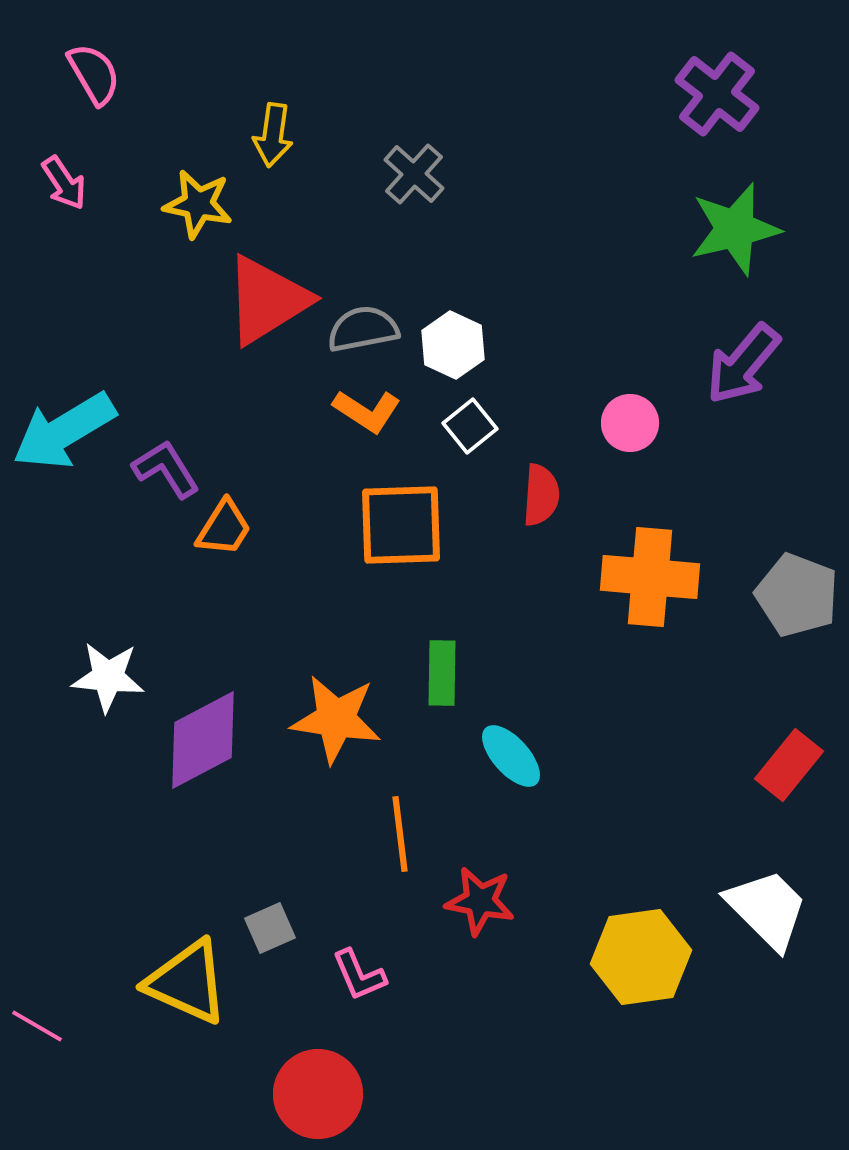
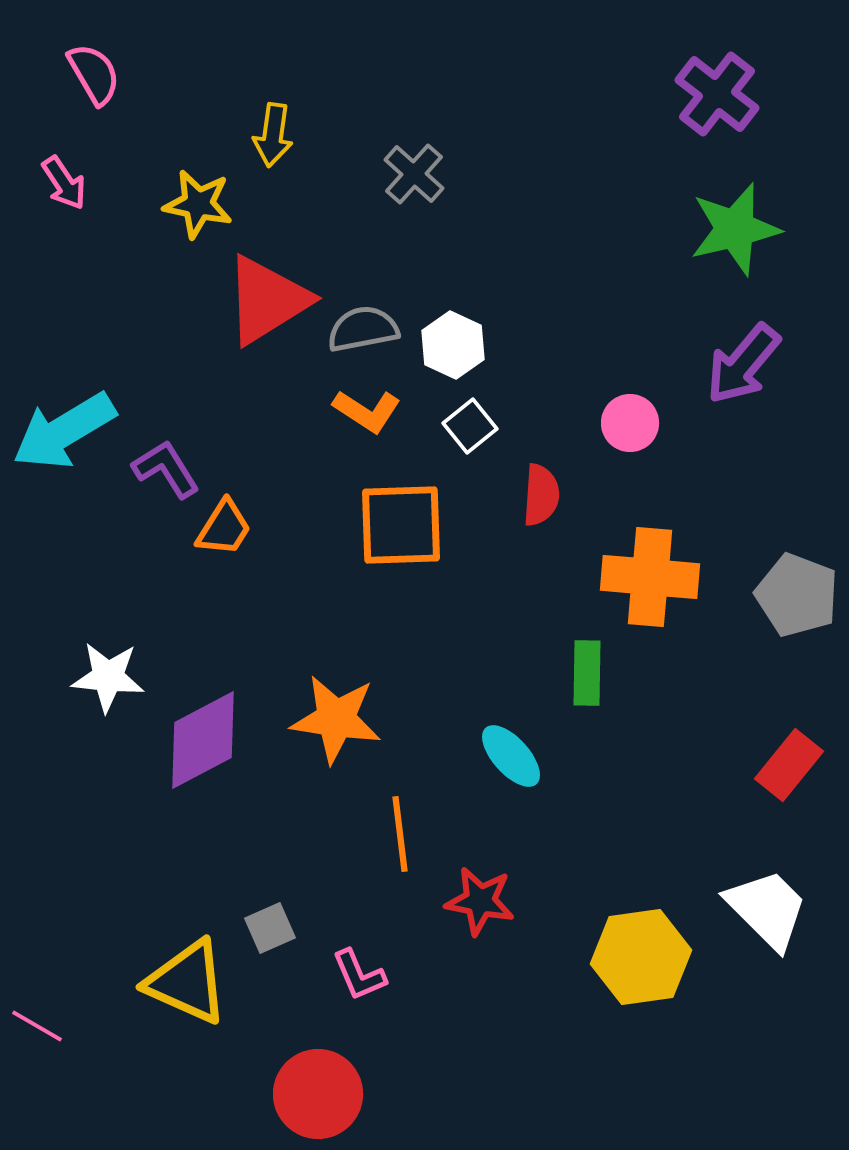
green rectangle: moved 145 px right
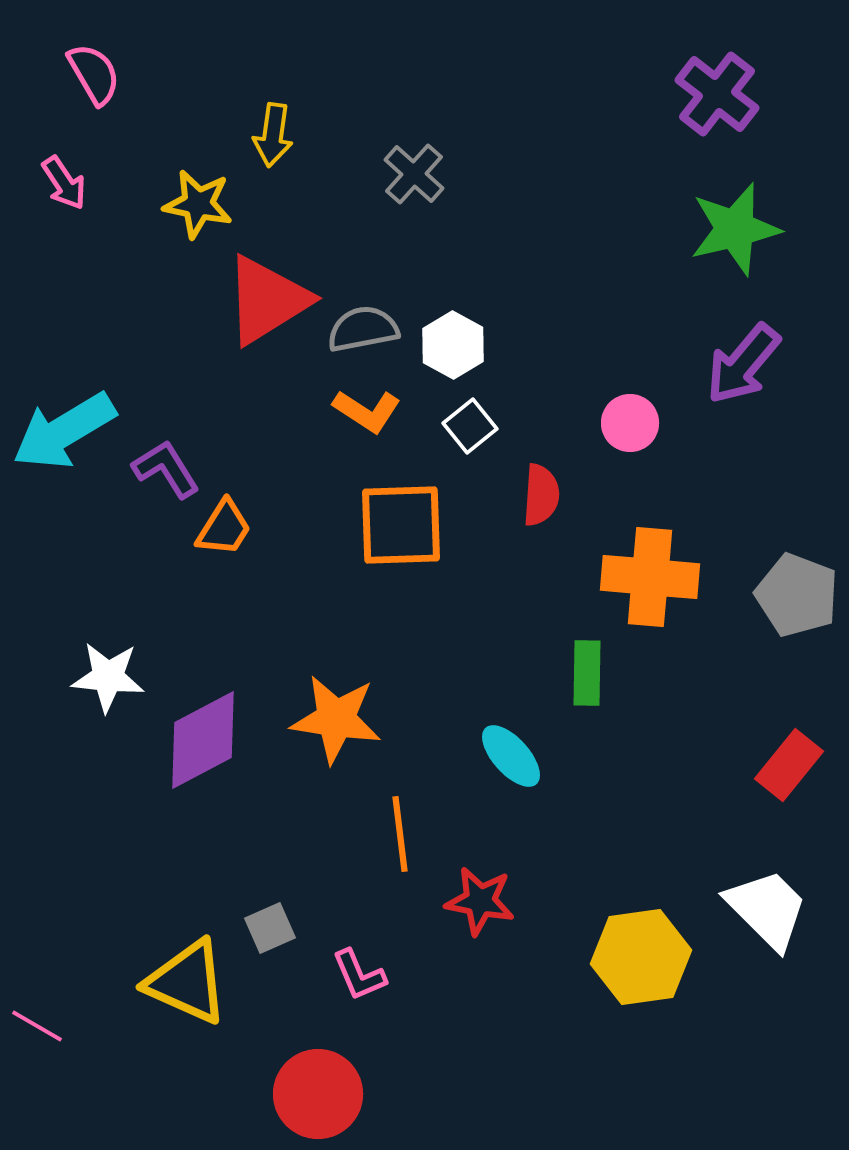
white hexagon: rotated 4 degrees clockwise
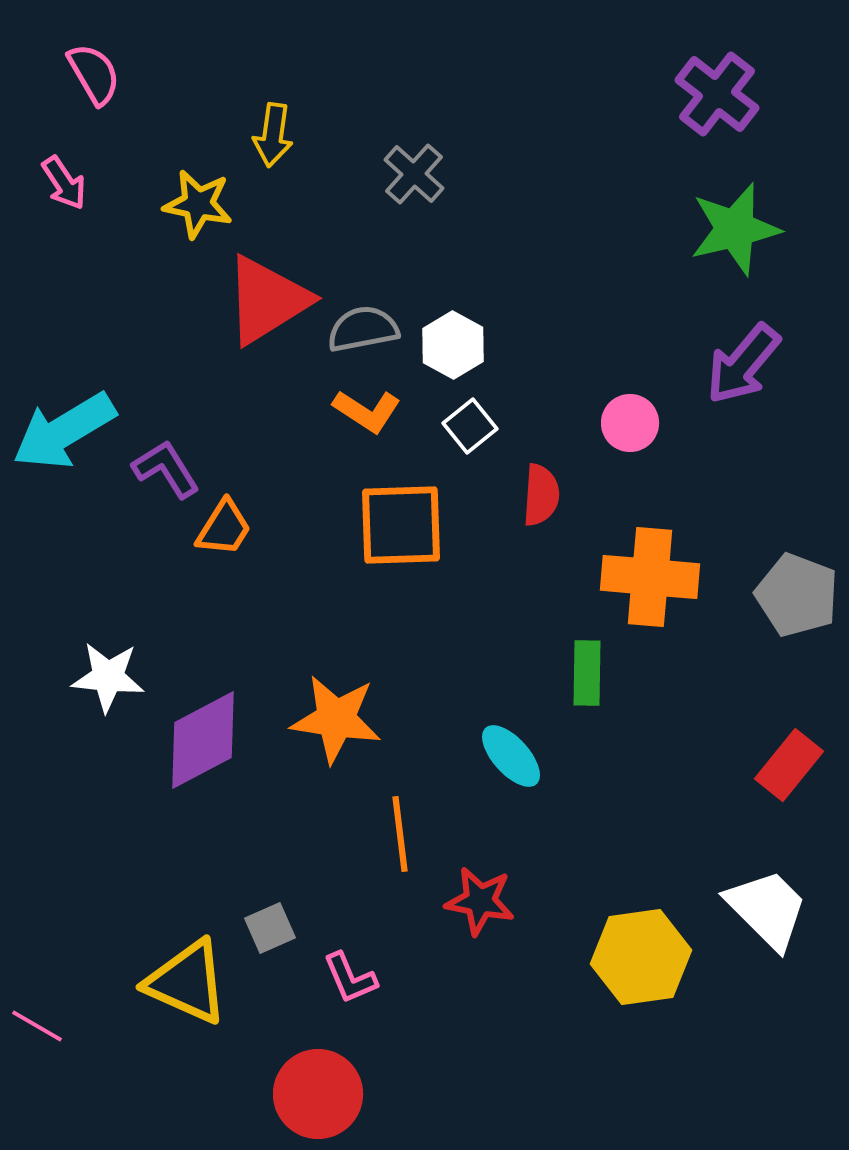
pink L-shape: moved 9 px left, 3 px down
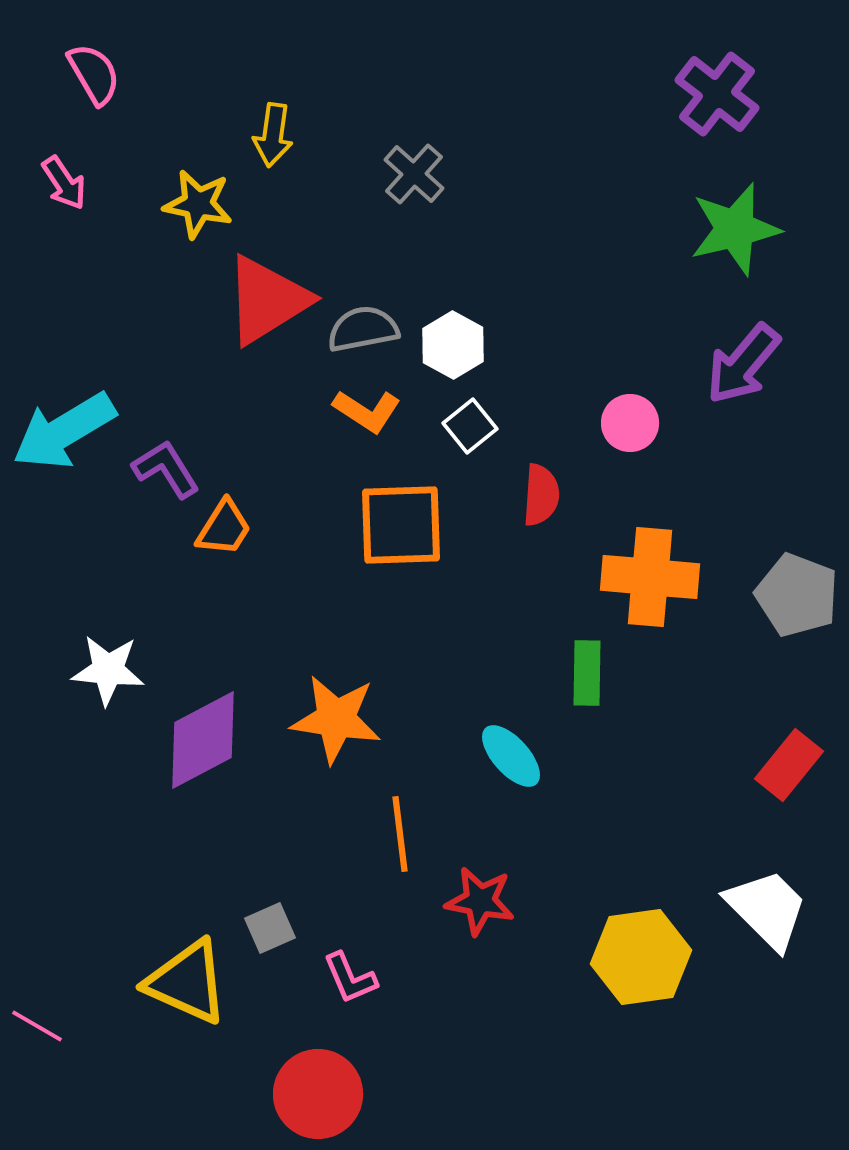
white star: moved 7 px up
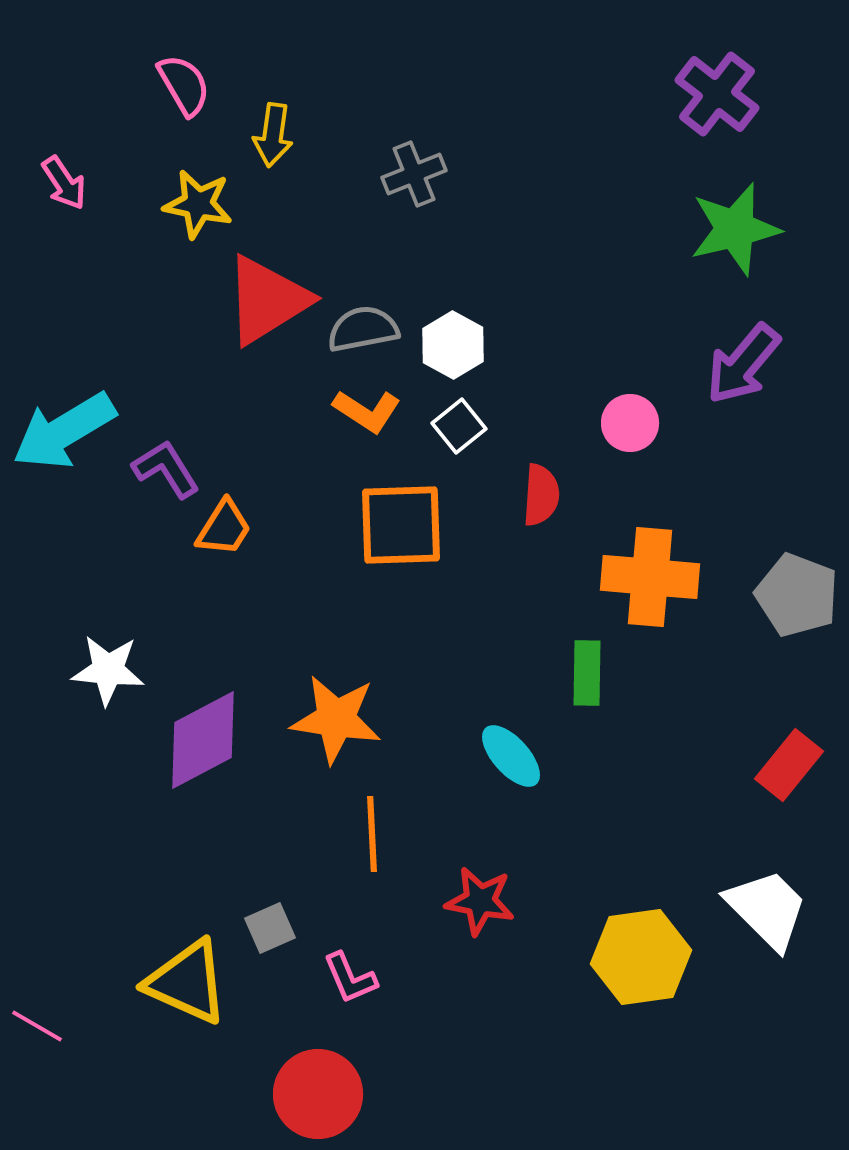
pink semicircle: moved 90 px right, 11 px down
gray cross: rotated 26 degrees clockwise
white square: moved 11 px left
orange line: moved 28 px left; rotated 4 degrees clockwise
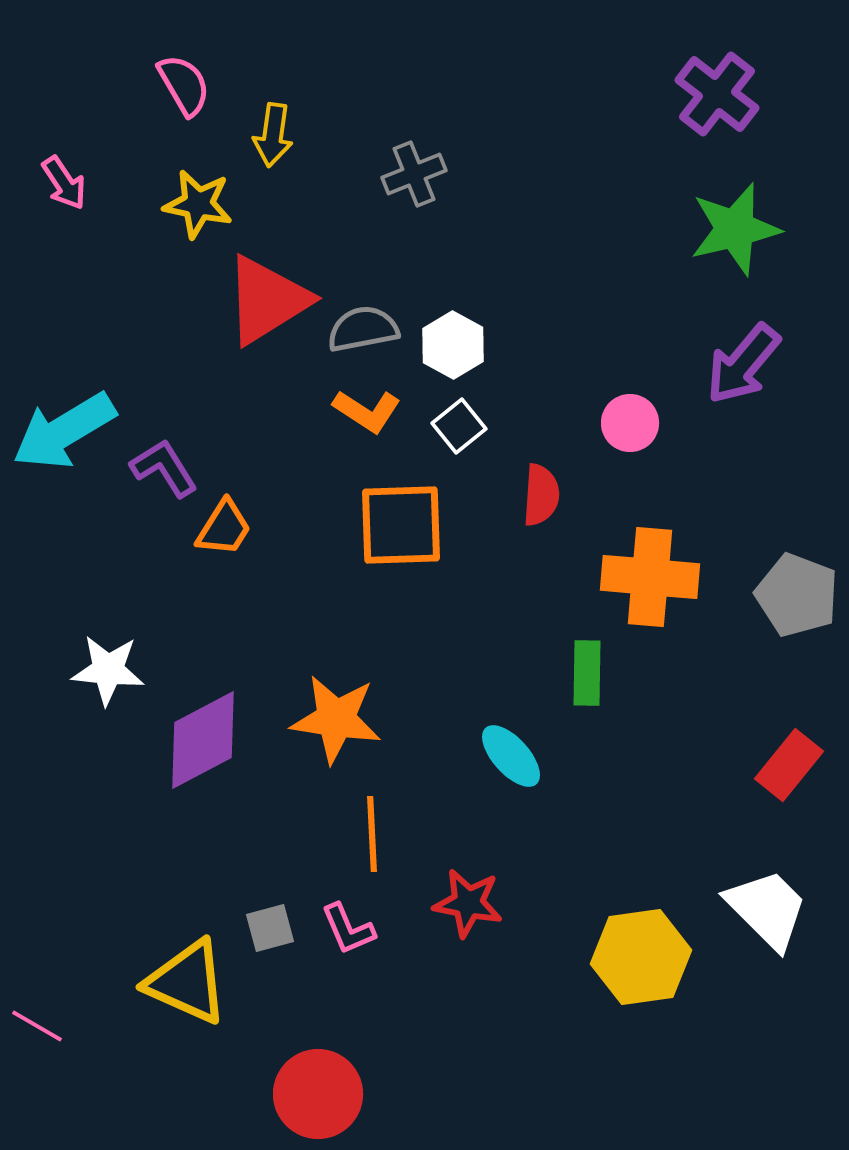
purple L-shape: moved 2 px left, 1 px up
red star: moved 12 px left, 2 px down
gray square: rotated 9 degrees clockwise
pink L-shape: moved 2 px left, 49 px up
